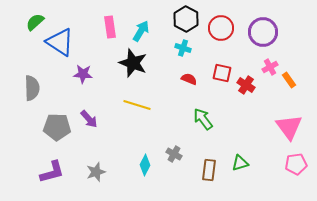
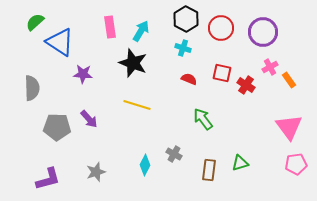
purple L-shape: moved 4 px left, 7 px down
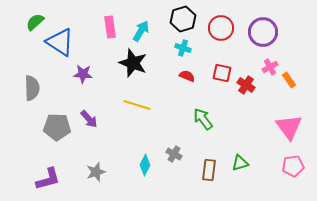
black hexagon: moved 3 px left; rotated 15 degrees clockwise
red semicircle: moved 2 px left, 3 px up
pink pentagon: moved 3 px left, 2 px down
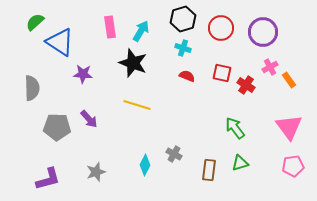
green arrow: moved 32 px right, 9 px down
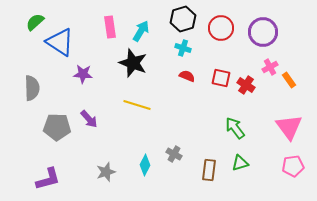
red square: moved 1 px left, 5 px down
gray star: moved 10 px right
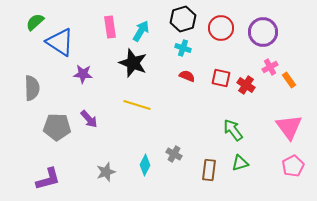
green arrow: moved 2 px left, 2 px down
pink pentagon: rotated 20 degrees counterclockwise
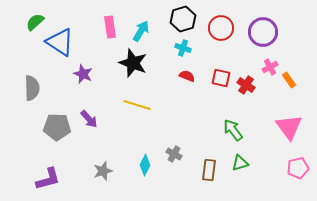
purple star: rotated 18 degrees clockwise
pink pentagon: moved 5 px right, 2 px down; rotated 15 degrees clockwise
gray star: moved 3 px left, 1 px up
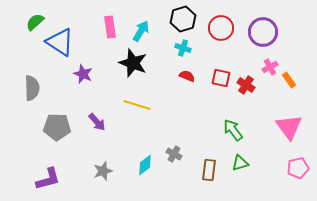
purple arrow: moved 8 px right, 3 px down
cyan diamond: rotated 25 degrees clockwise
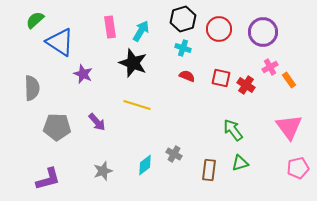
green semicircle: moved 2 px up
red circle: moved 2 px left, 1 px down
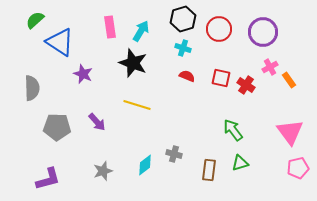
pink triangle: moved 1 px right, 5 px down
gray cross: rotated 14 degrees counterclockwise
